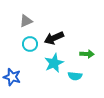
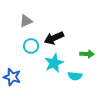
cyan circle: moved 1 px right, 2 px down
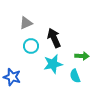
gray triangle: moved 2 px down
black arrow: rotated 90 degrees clockwise
green arrow: moved 5 px left, 2 px down
cyan star: moved 1 px left, 1 px down; rotated 12 degrees clockwise
cyan semicircle: rotated 64 degrees clockwise
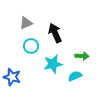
black arrow: moved 1 px right, 5 px up
cyan semicircle: rotated 88 degrees clockwise
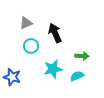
cyan star: moved 5 px down
cyan semicircle: moved 2 px right
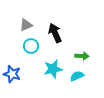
gray triangle: moved 2 px down
blue star: moved 3 px up
